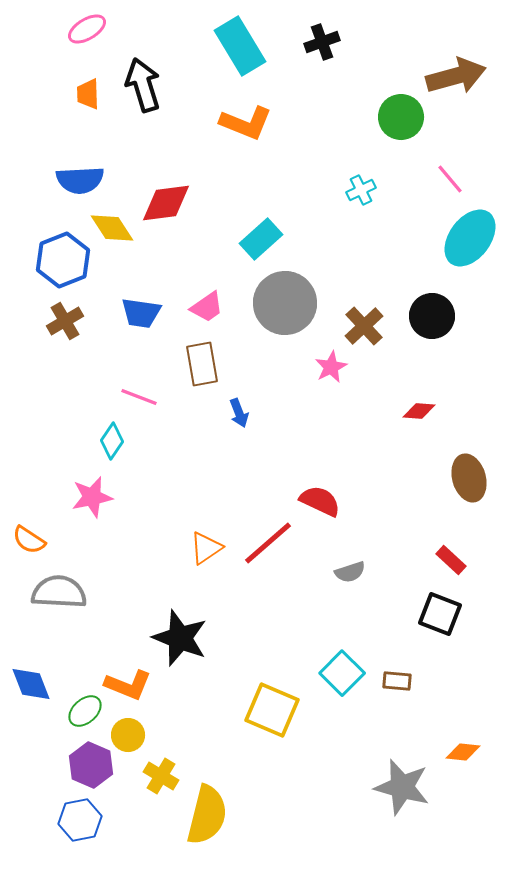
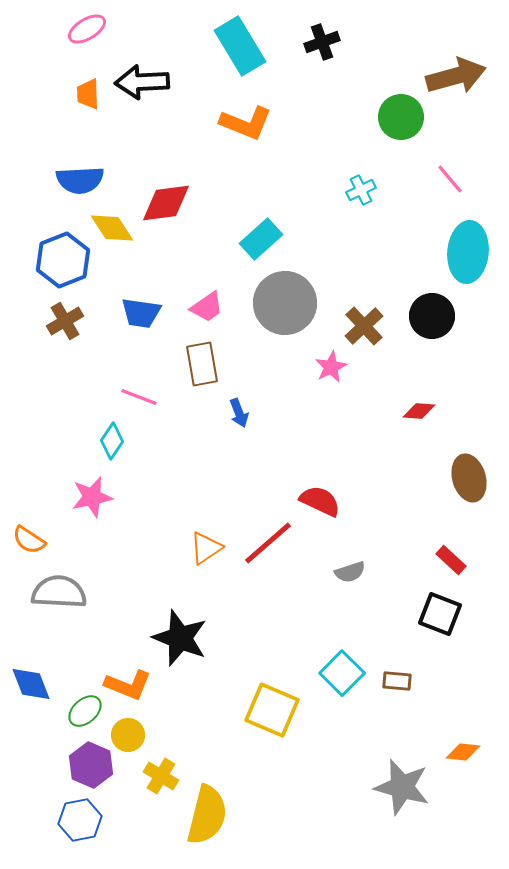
black arrow at (143, 85): moved 1 px left, 3 px up; rotated 76 degrees counterclockwise
cyan ellipse at (470, 238): moved 2 px left, 14 px down; rotated 32 degrees counterclockwise
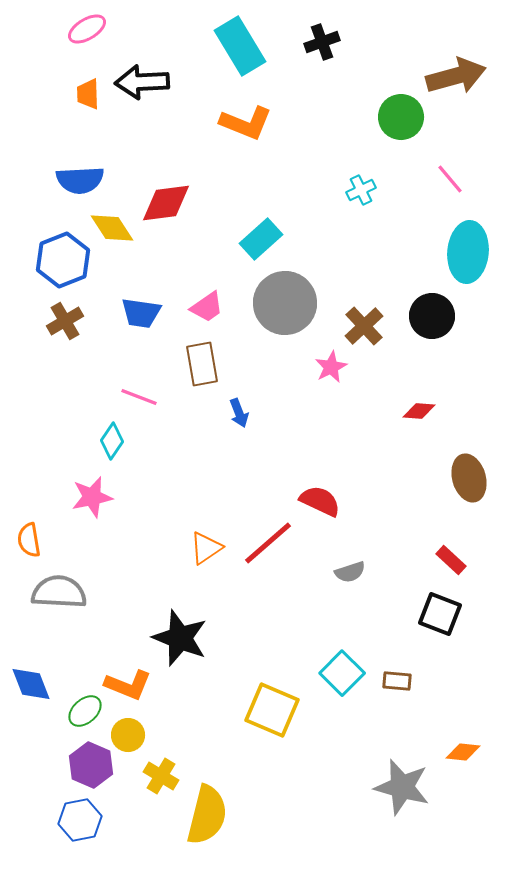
orange semicircle at (29, 540): rotated 48 degrees clockwise
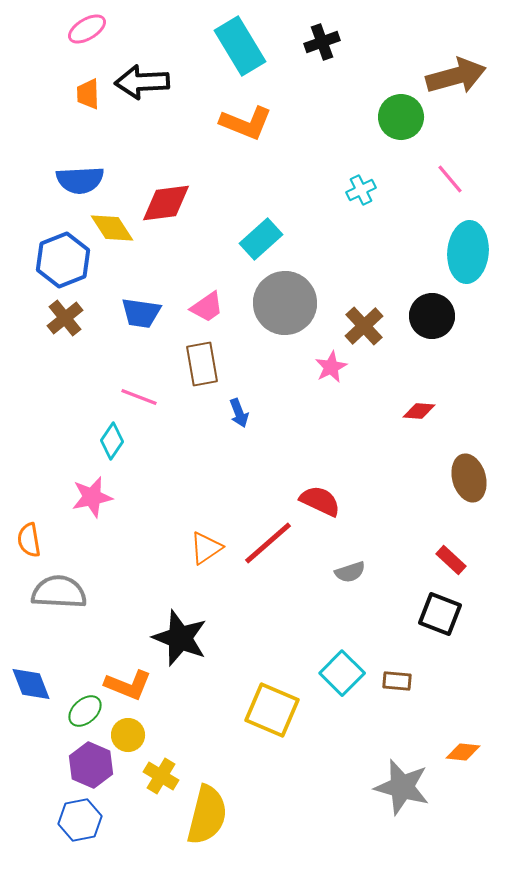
brown cross at (65, 321): moved 3 px up; rotated 9 degrees counterclockwise
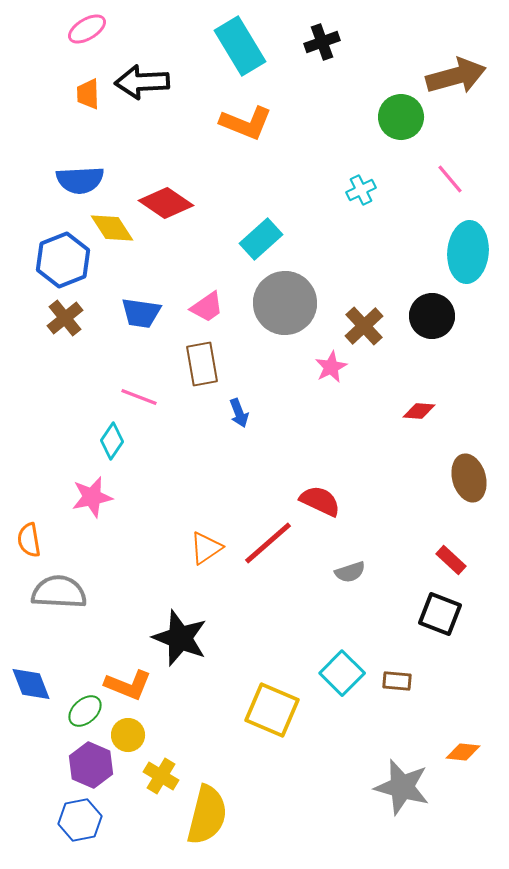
red diamond at (166, 203): rotated 42 degrees clockwise
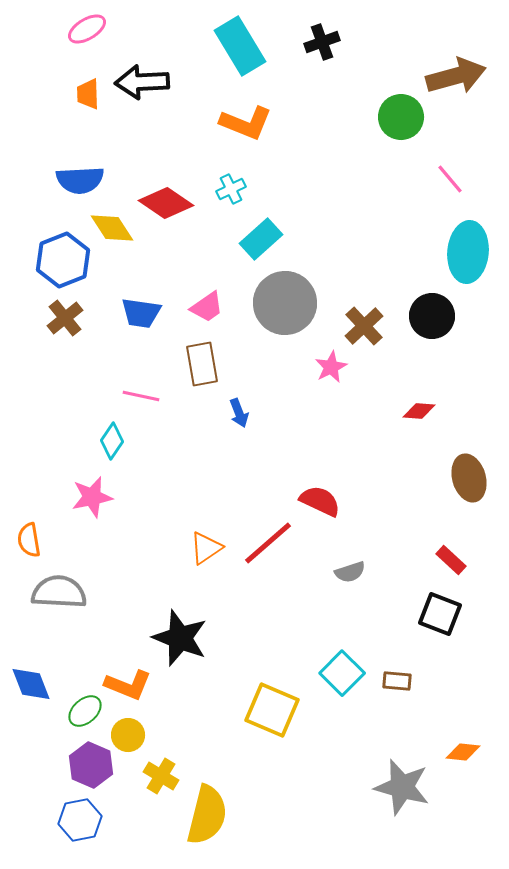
cyan cross at (361, 190): moved 130 px left, 1 px up
pink line at (139, 397): moved 2 px right, 1 px up; rotated 9 degrees counterclockwise
